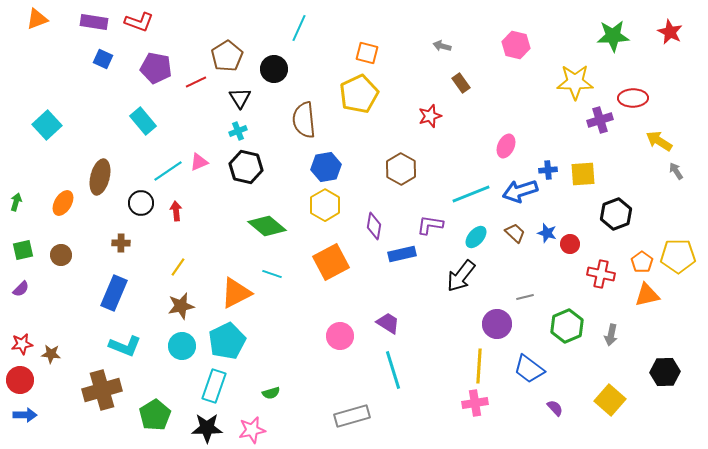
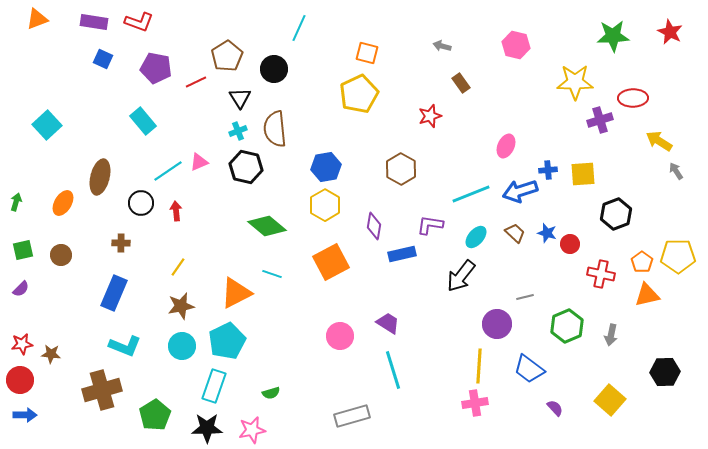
brown semicircle at (304, 120): moved 29 px left, 9 px down
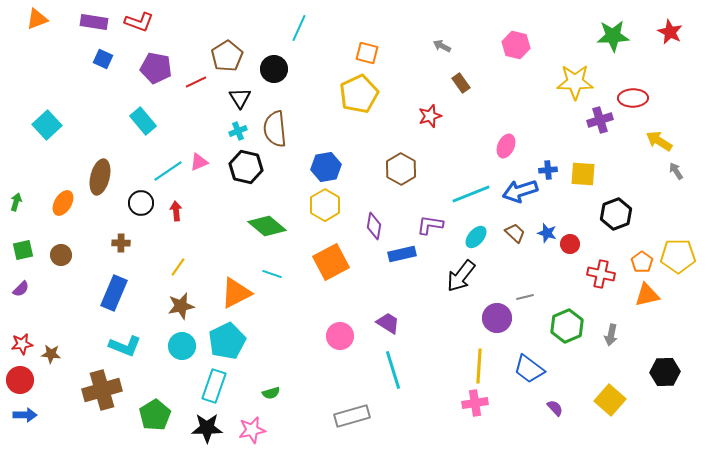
gray arrow at (442, 46): rotated 12 degrees clockwise
yellow square at (583, 174): rotated 8 degrees clockwise
purple circle at (497, 324): moved 6 px up
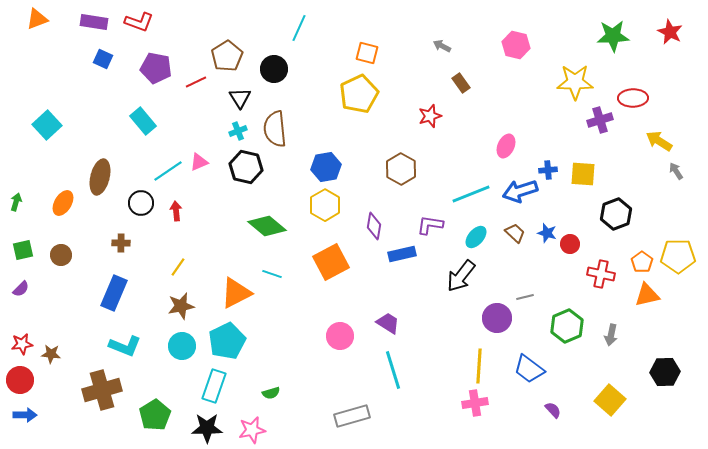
purple semicircle at (555, 408): moved 2 px left, 2 px down
